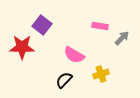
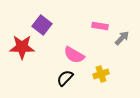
black semicircle: moved 1 px right, 2 px up
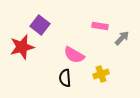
purple square: moved 2 px left
red star: rotated 15 degrees counterclockwise
black semicircle: rotated 48 degrees counterclockwise
